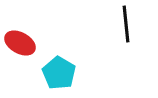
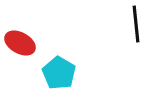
black line: moved 10 px right
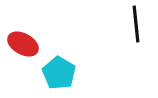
red ellipse: moved 3 px right, 1 px down
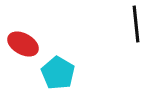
cyan pentagon: moved 1 px left
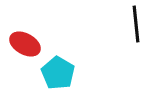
red ellipse: moved 2 px right
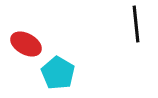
red ellipse: moved 1 px right
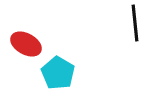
black line: moved 1 px left, 1 px up
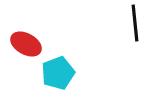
cyan pentagon: rotated 20 degrees clockwise
